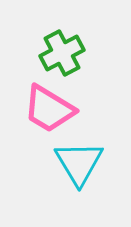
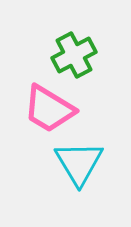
green cross: moved 12 px right, 2 px down
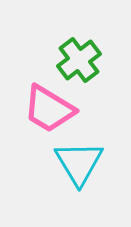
green cross: moved 5 px right, 5 px down; rotated 9 degrees counterclockwise
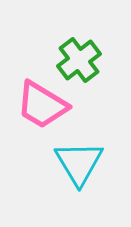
pink trapezoid: moved 7 px left, 4 px up
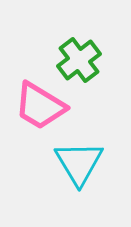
pink trapezoid: moved 2 px left, 1 px down
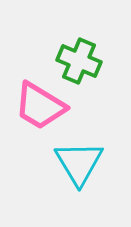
green cross: moved 1 px down; rotated 30 degrees counterclockwise
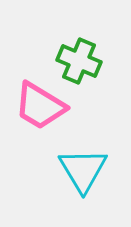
cyan triangle: moved 4 px right, 7 px down
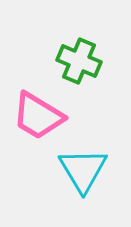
pink trapezoid: moved 2 px left, 10 px down
